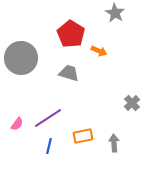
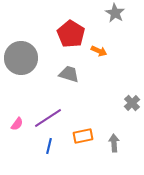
gray trapezoid: moved 1 px down
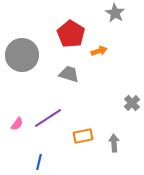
orange arrow: rotated 42 degrees counterclockwise
gray circle: moved 1 px right, 3 px up
blue line: moved 10 px left, 16 px down
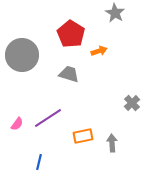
gray arrow: moved 2 px left
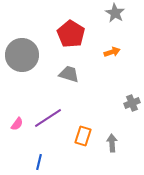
orange arrow: moved 13 px right, 1 px down
gray cross: rotated 21 degrees clockwise
orange rectangle: rotated 60 degrees counterclockwise
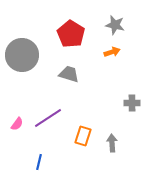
gray star: moved 12 px down; rotated 18 degrees counterclockwise
gray cross: rotated 21 degrees clockwise
